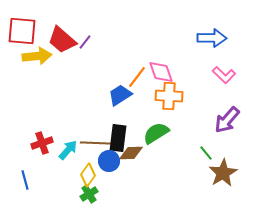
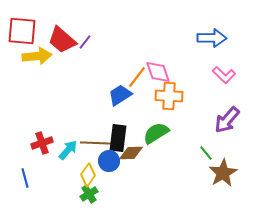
pink diamond: moved 3 px left
blue line: moved 2 px up
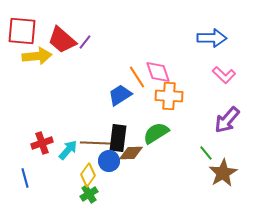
orange line: rotated 70 degrees counterclockwise
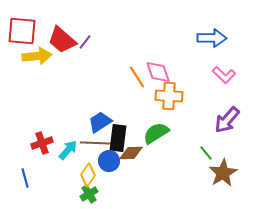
blue trapezoid: moved 20 px left, 27 px down
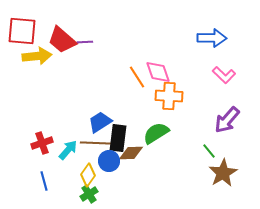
purple line: rotated 49 degrees clockwise
green line: moved 3 px right, 2 px up
blue line: moved 19 px right, 3 px down
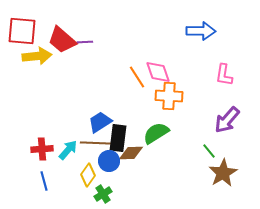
blue arrow: moved 11 px left, 7 px up
pink L-shape: rotated 55 degrees clockwise
red cross: moved 6 px down; rotated 15 degrees clockwise
green cross: moved 14 px right
